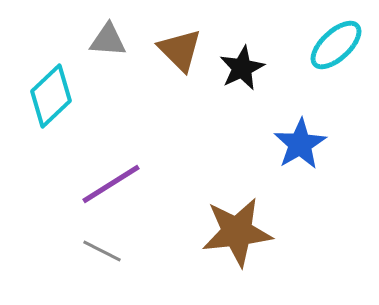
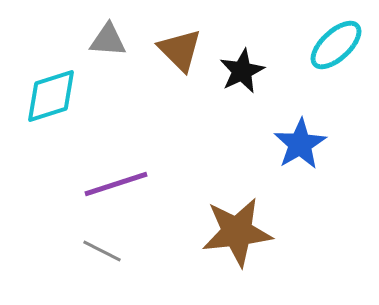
black star: moved 3 px down
cyan diamond: rotated 26 degrees clockwise
purple line: moved 5 px right; rotated 14 degrees clockwise
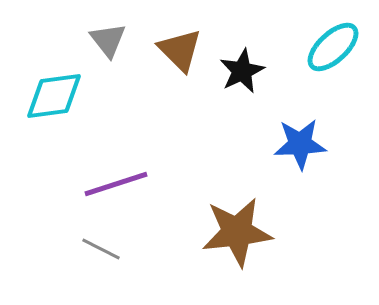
gray triangle: rotated 48 degrees clockwise
cyan ellipse: moved 3 px left, 2 px down
cyan diamond: moved 3 px right; rotated 10 degrees clockwise
blue star: rotated 28 degrees clockwise
gray line: moved 1 px left, 2 px up
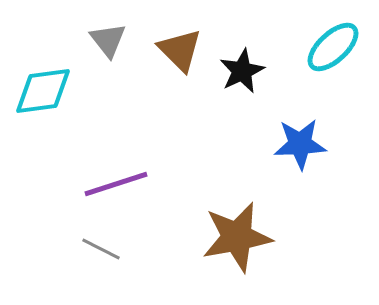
cyan diamond: moved 11 px left, 5 px up
brown star: moved 5 px down; rotated 4 degrees counterclockwise
